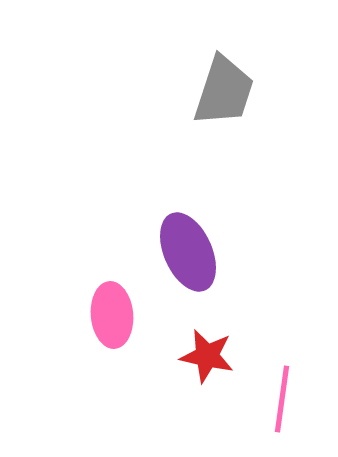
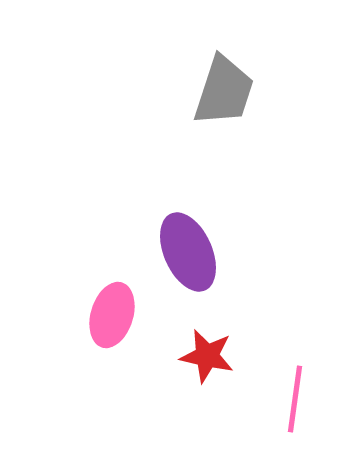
pink ellipse: rotated 22 degrees clockwise
pink line: moved 13 px right
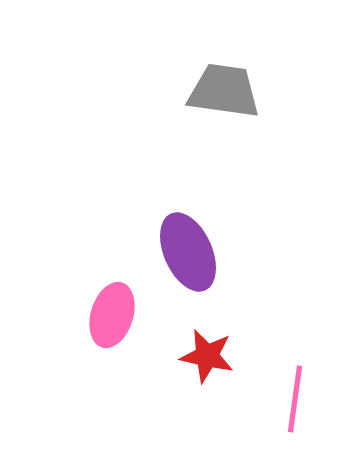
gray trapezoid: rotated 100 degrees counterclockwise
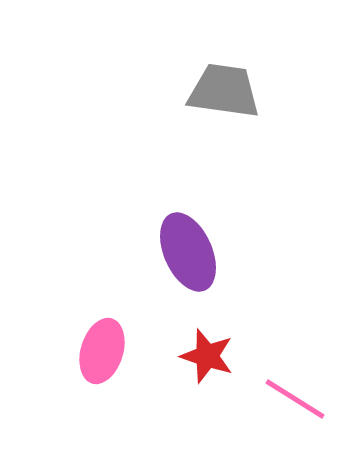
pink ellipse: moved 10 px left, 36 px down
red star: rotated 6 degrees clockwise
pink line: rotated 66 degrees counterclockwise
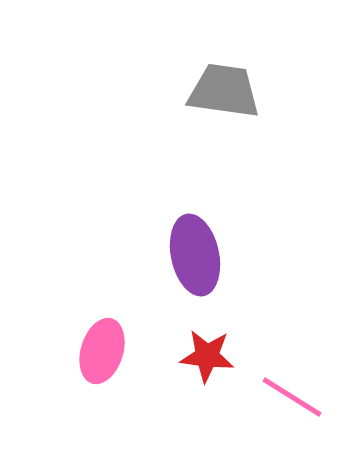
purple ellipse: moved 7 px right, 3 px down; rotated 12 degrees clockwise
red star: rotated 12 degrees counterclockwise
pink line: moved 3 px left, 2 px up
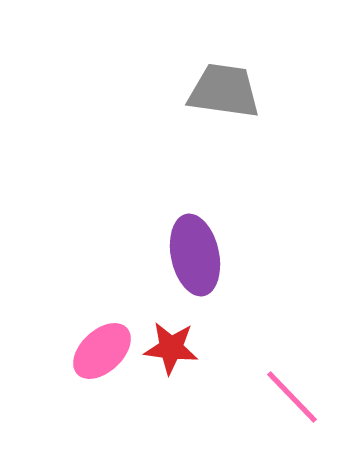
pink ellipse: rotated 30 degrees clockwise
red star: moved 36 px left, 8 px up
pink line: rotated 14 degrees clockwise
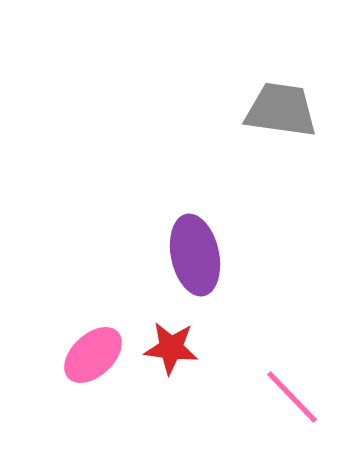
gray trapezoid: moved 57 px right, 19 px down
pink ellipse: moved 9 px left, 4 px down
